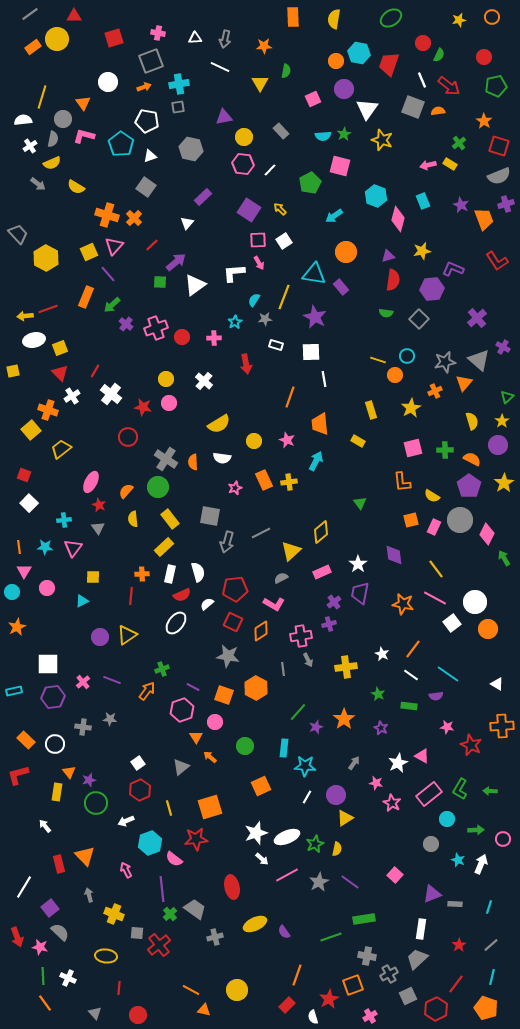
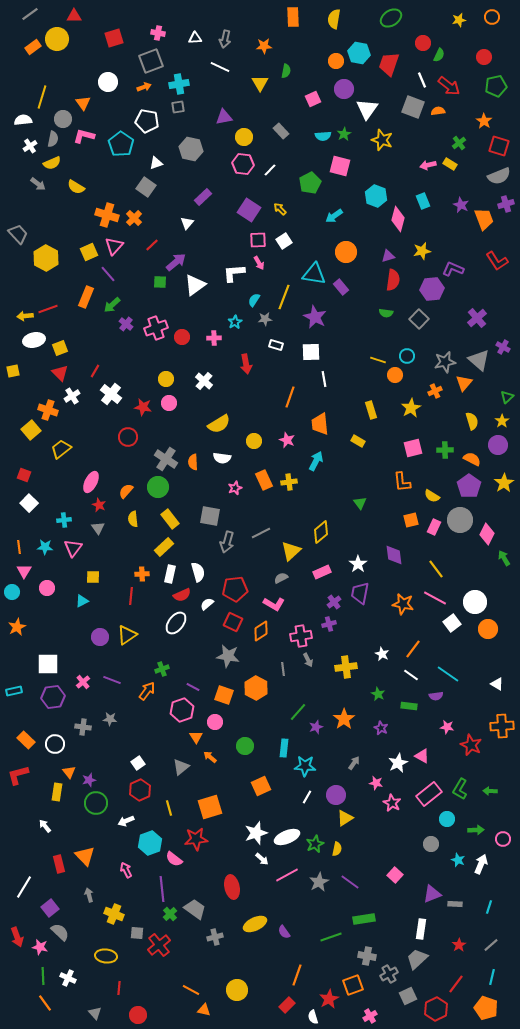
white triangle at (150, 156): moved 6 px right, 7 px down
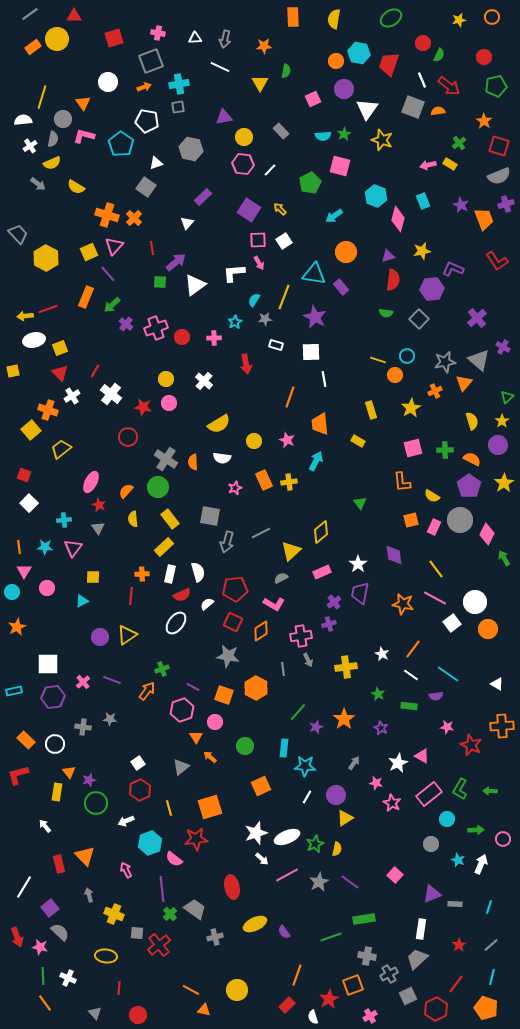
red line at (152, 245): moved 3 px down; rotated 56 degrees counterclockwise
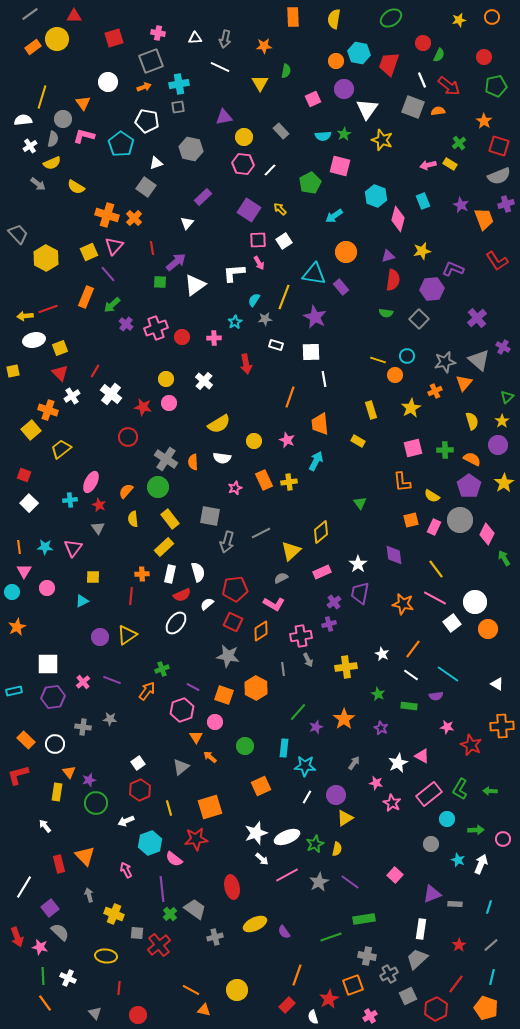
cyan cross at (64, 520): moved 6 px right, 20 px up
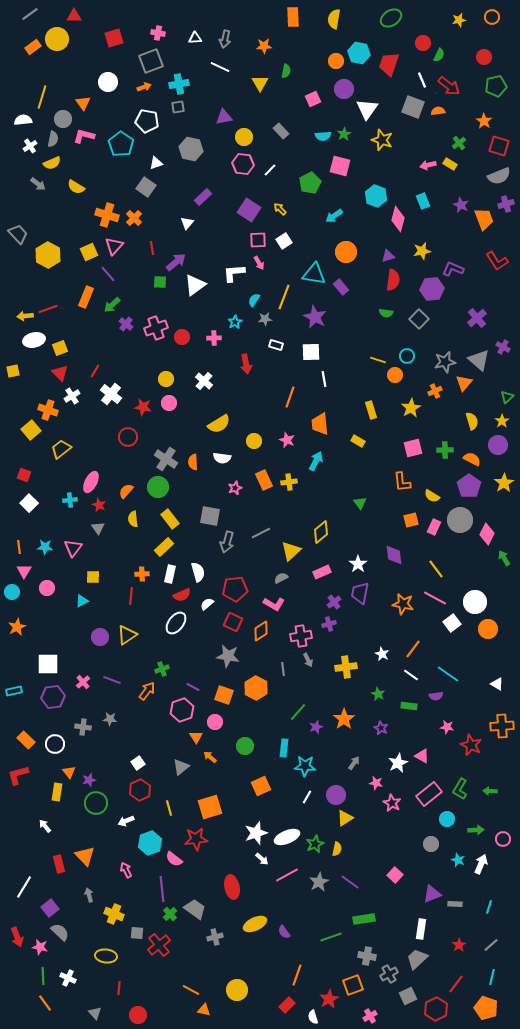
yellow hexagon at (46, 258): moved 2 px right, 3 px up
